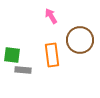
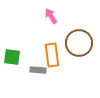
brown circle: moved 1 px left, 3 px down
green square: moved 2 px down
gray rectangle: moved 15 px right
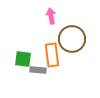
pink arrow: rotated 21 degrees clockwise
brown circle: moved 7 px left, 4 px up
green square: moved 11 px right, 2 px down
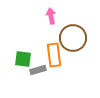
brown circle: moved 1 px right, 1 px up
orange rectangle: moved 2 px right
gray rectangle: rotated 21 degrees counterclockwise
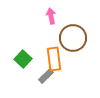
orange rectangle: moved 4 px down
green square: rotated 36 degrees clockwise
gray rectangle: moved 8 px right, 6 px down; rotated 28 degrees counterclockwise
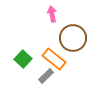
pink arrow: moved 1 px right, 2 px up
orange rectangle: rotated 45 degrees counterclockwise
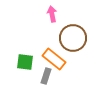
green square: moved 2 px right, 3 px down; rotated 36 degrees counterclockwise
gray rectangle: rotated 28 degrees counterclockwise
